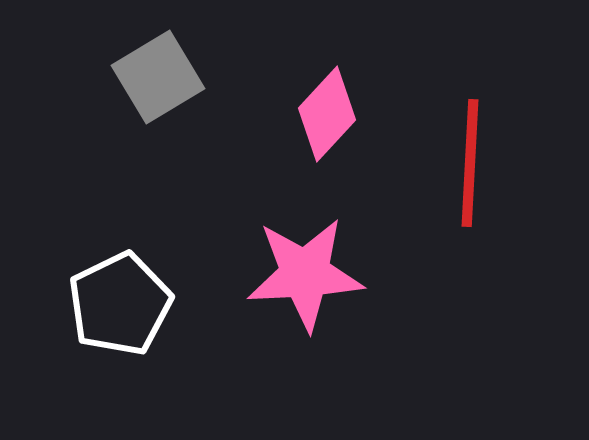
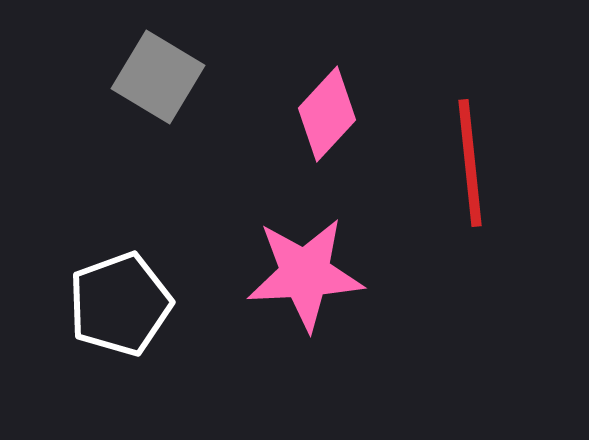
gray square: rotated 28 degrees counterclockwise
red line: rotated 9 degrees counterclockwise
white pentagon: rotated 6 degrees clockwise
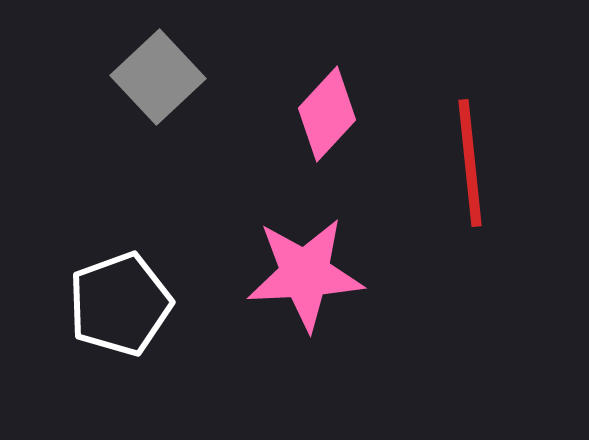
gray square: rotated 16 degrees clockwise
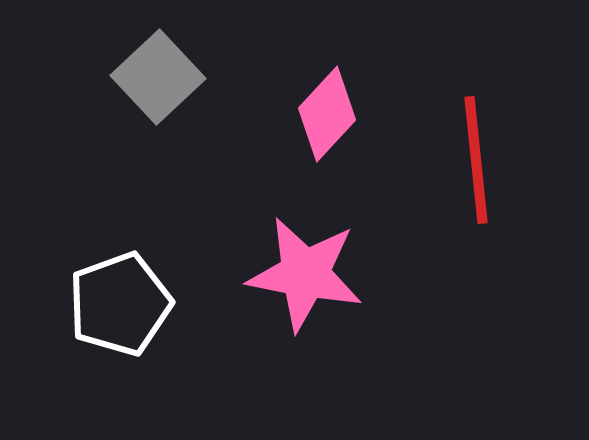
red line: moved 6 px right, 3 px up
pink star: rotated 14 degrees clockwise
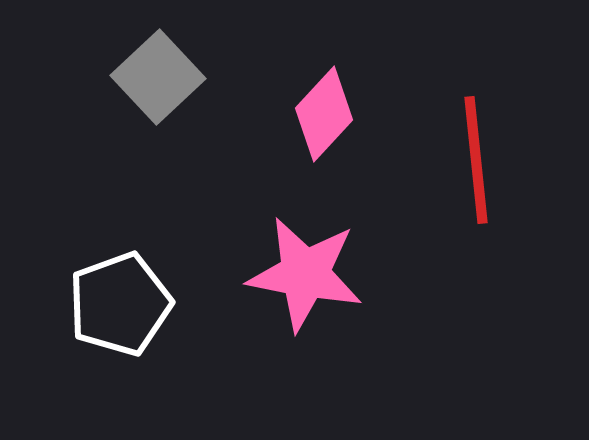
pink diamond: moved 3 px left
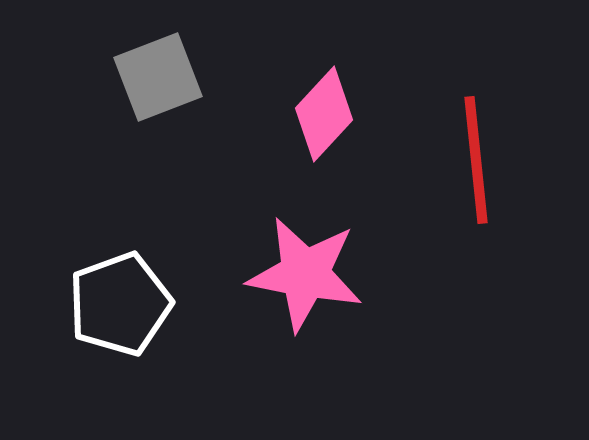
gray square: rotated 22 degrees clockwise
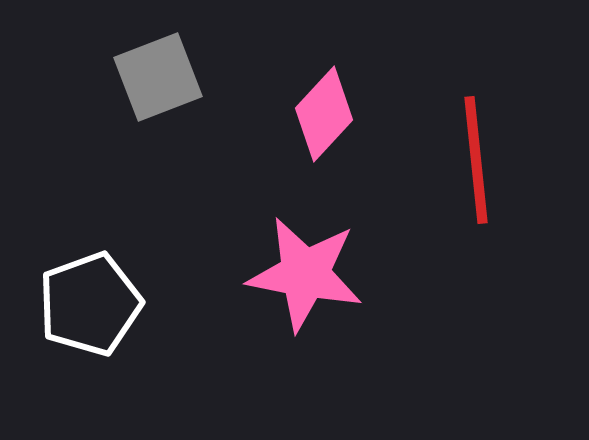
white pentagon: moved 30 px left
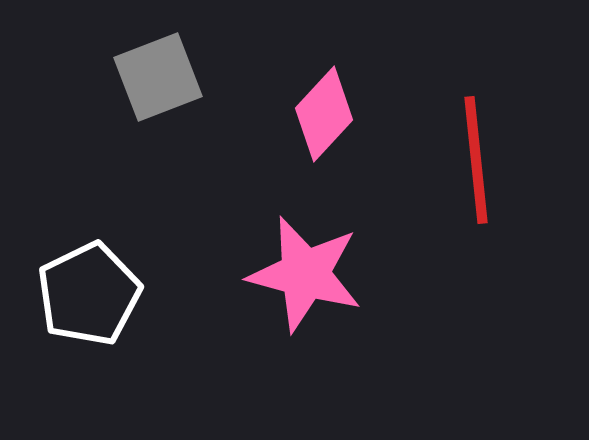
pink star: rotated 4 degrees clockwise
white pentagon: moved 1 px left, 10 px up; rotated 6 degrees counterclockwise
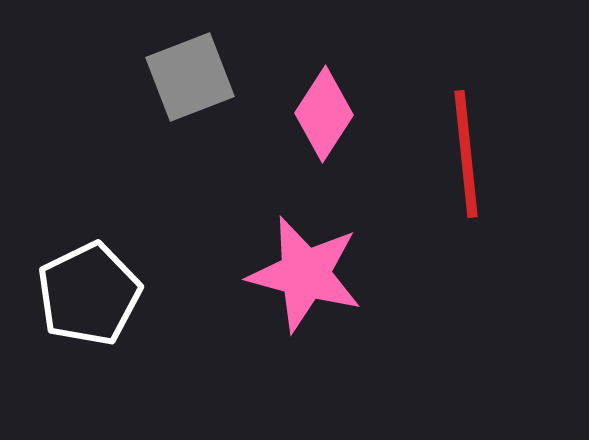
gray square: moved 32 px right
pink diamond: rotated 10 degrees counterclockwise
red line: moved 10 px left, 6 px up
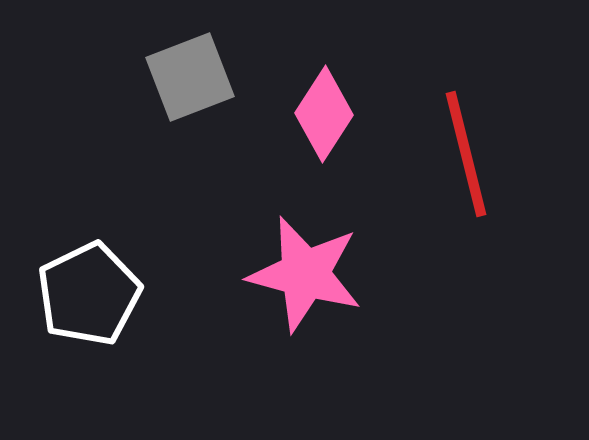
red line: rotated 8 degrees counterclockwise
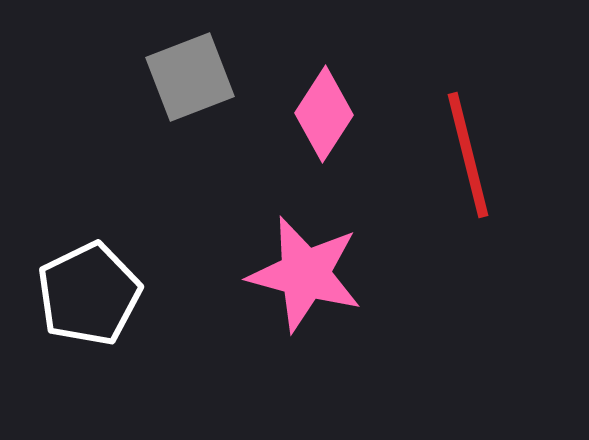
red line: moved 2 px right, 1 px down
